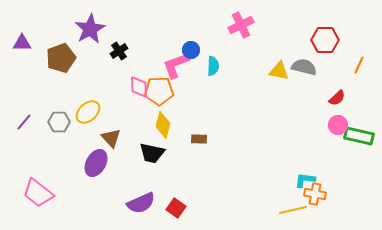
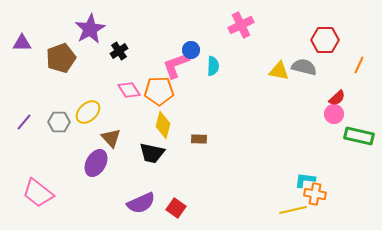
pink diamond: moved 10 px left, 3 px down; rotated 30 degrees counterclockwise
pink circle: moved 4 px left, 11 px up
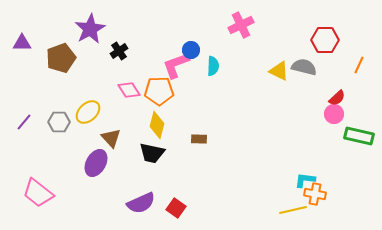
yellow triangle: rotated 15 degrees clockwise
yellow diamond: moved 6 px left
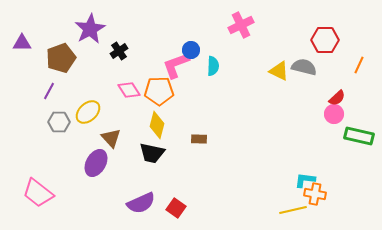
purple line: moved 25 px right, 31 px up; rotated 12 degrees counterclockwise
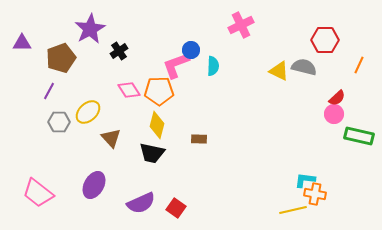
purple ellipse: moved 2 px left, 22 px down
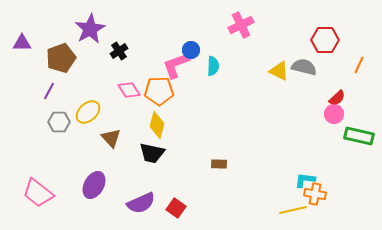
brown rectangle: moved 20 px right, 25 px down
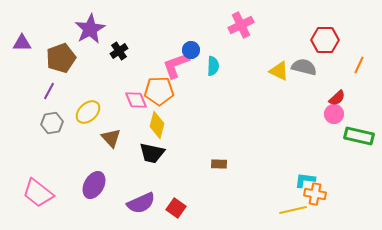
pink diamond: moved 7 px right, 10 px down; rotated 10 degrees clockwise
gray hexagon: moved 7 px left, 1 px down; rotated 10 degrees counterclockwise
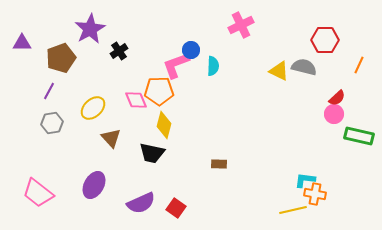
yellow ellipse: moved 5 px right, 4 px up
yellow diamond: moved 7 px right
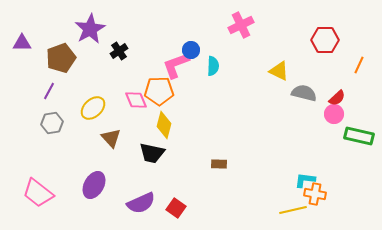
gray semicircle: moved 26 px down
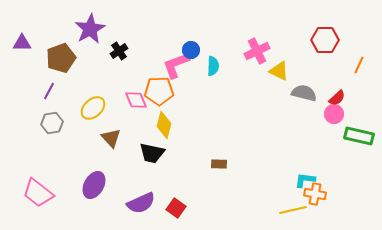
pink cross: moved 16 px right, 26 px down
